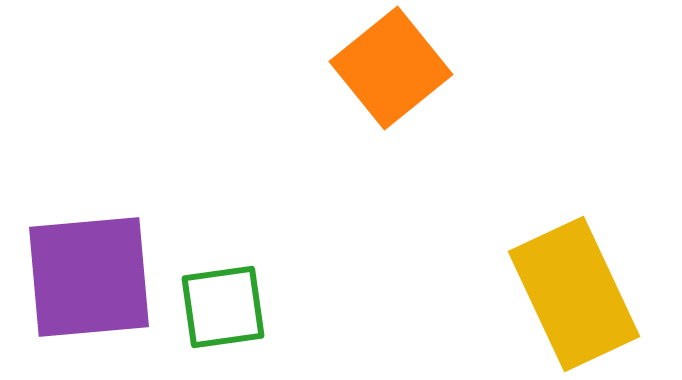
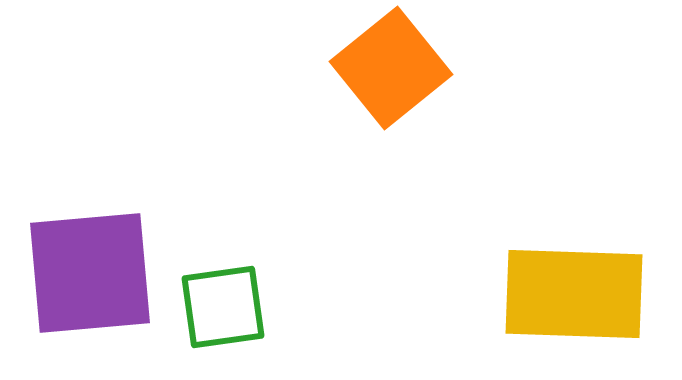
purple square: moved 1 px right, 4 px up
yellow rectangle: rotated 63 degrees counterclockwise
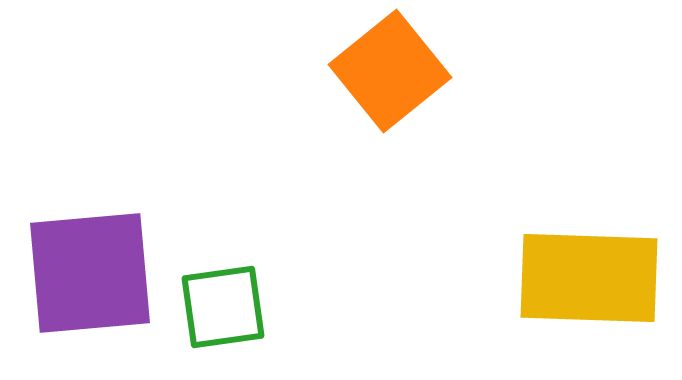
orange square: moved 1 px left, 3 px down
yellow rectangle: moved 15 px right, 16 px up
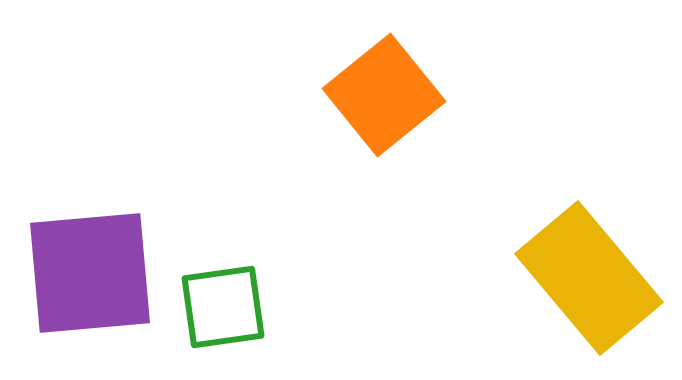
orange square: moved 6 px left, 24 px down
yellow rectangle: rotated 48 degrees clockwise
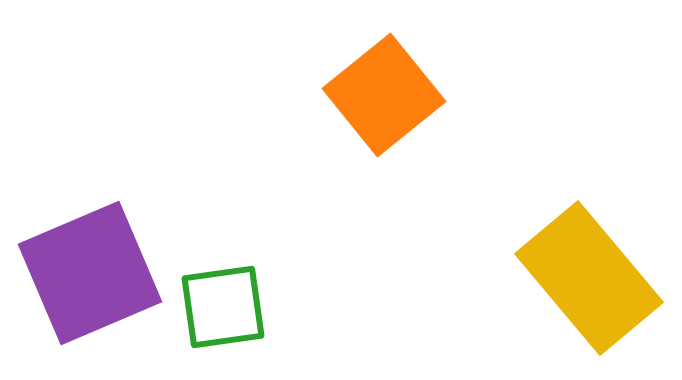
purple square: rotated 18 degrees counterclockwise
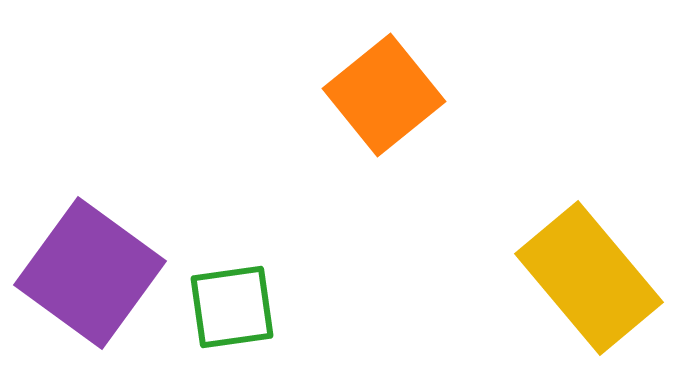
purple square: rotated 31 degrees counterclockwise
green square: moved 9 px right
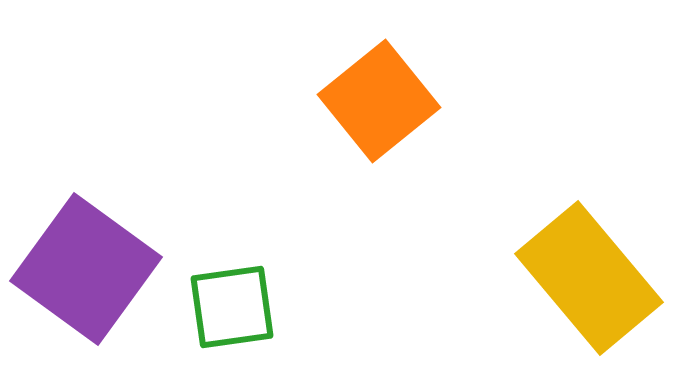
orange square: moved 5 px left, 6 px down
purple square: moved 4 px left, 4 px up
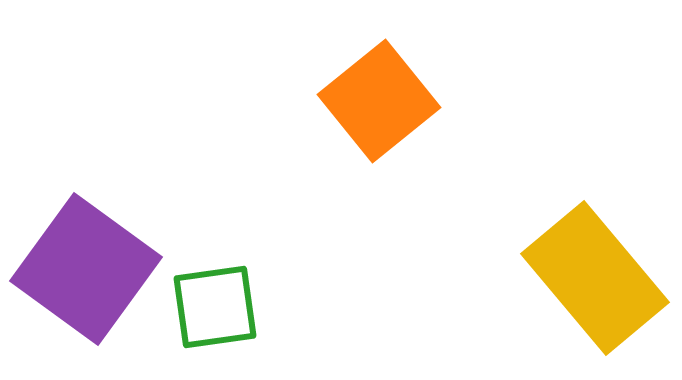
yellow rectangle: moved 6 px right
green square: moved 17 px left
